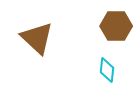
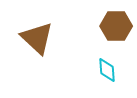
cyan diamond: rotated 10 degrees counterclockwise
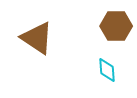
brown triangle: rotated 9 degrees counterclockwise
